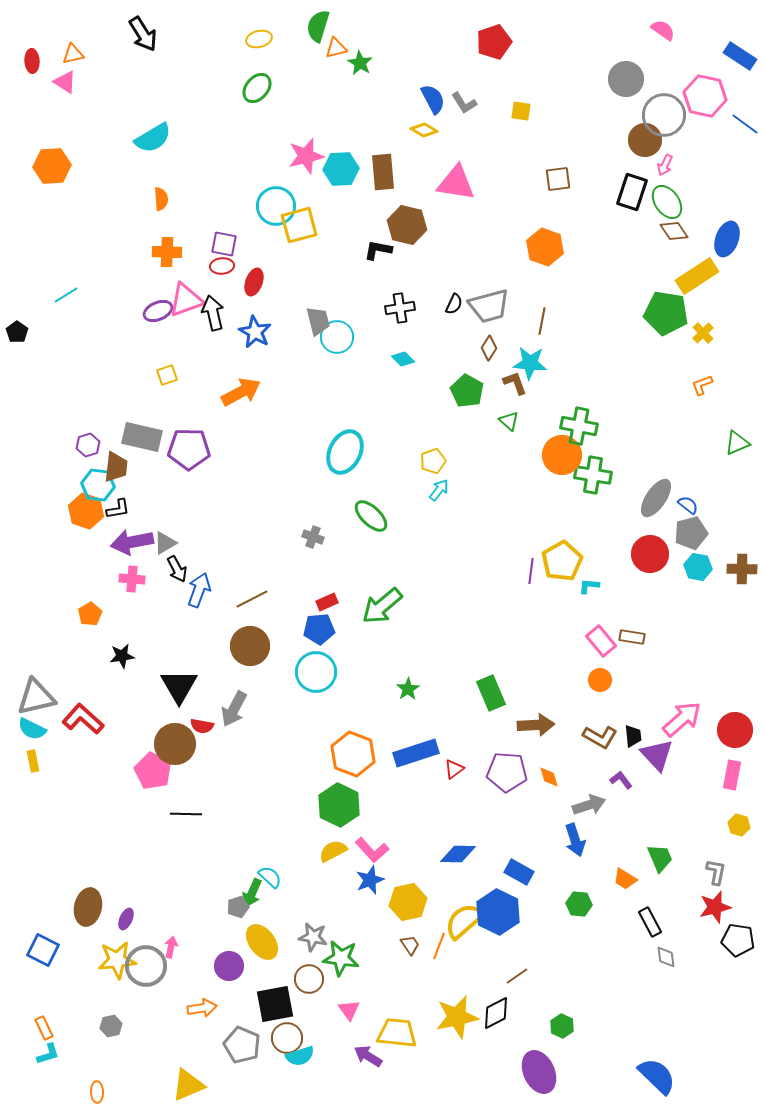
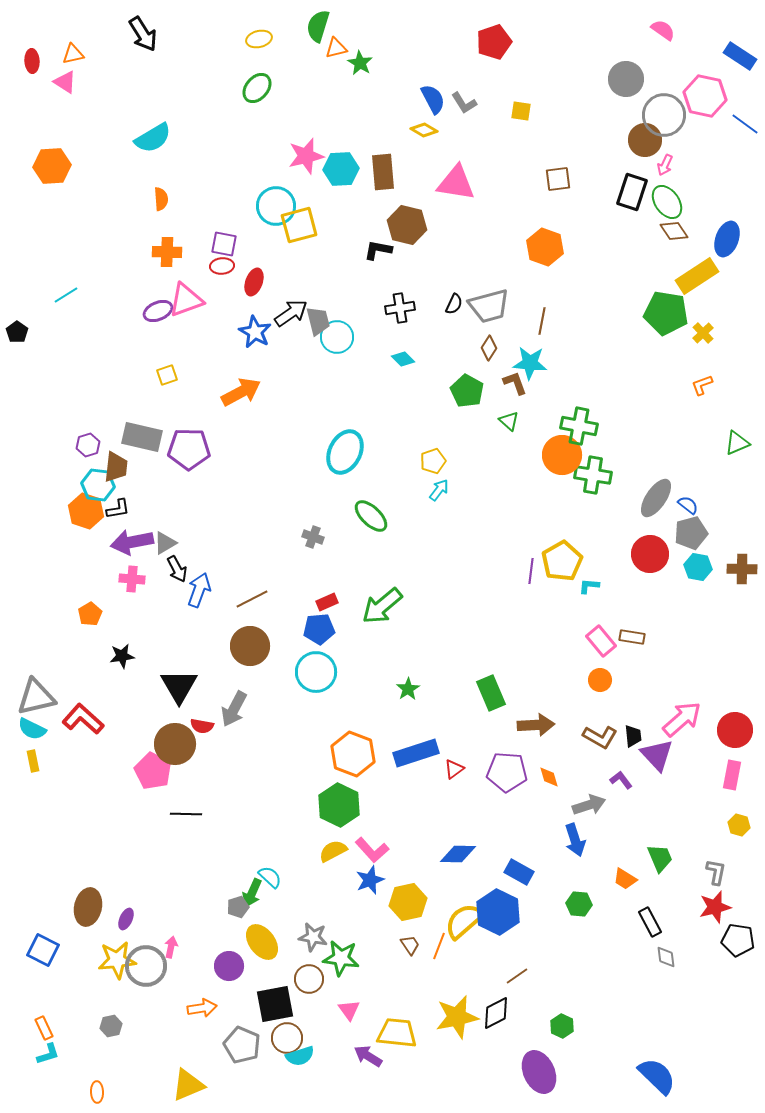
black arrow at (213, 313): moved 78 px right; rotated 68 degrees clockwise
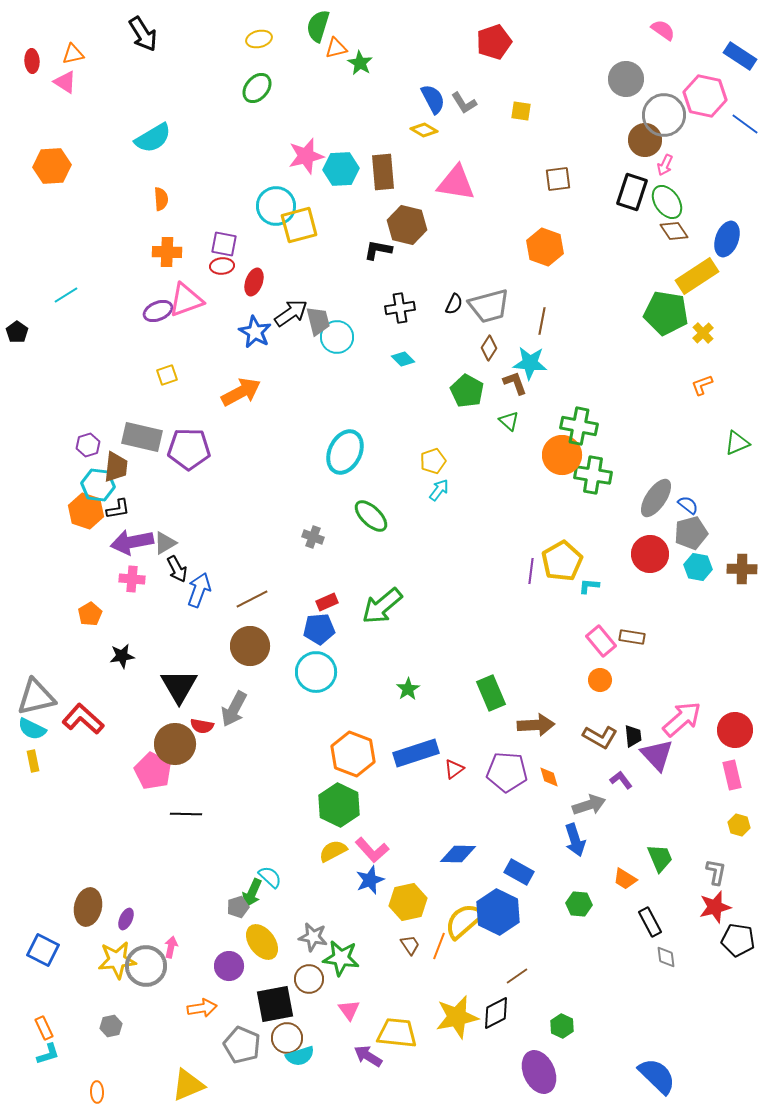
pink rectangle at (732, 775): rotated 24 degrees counterclockwise
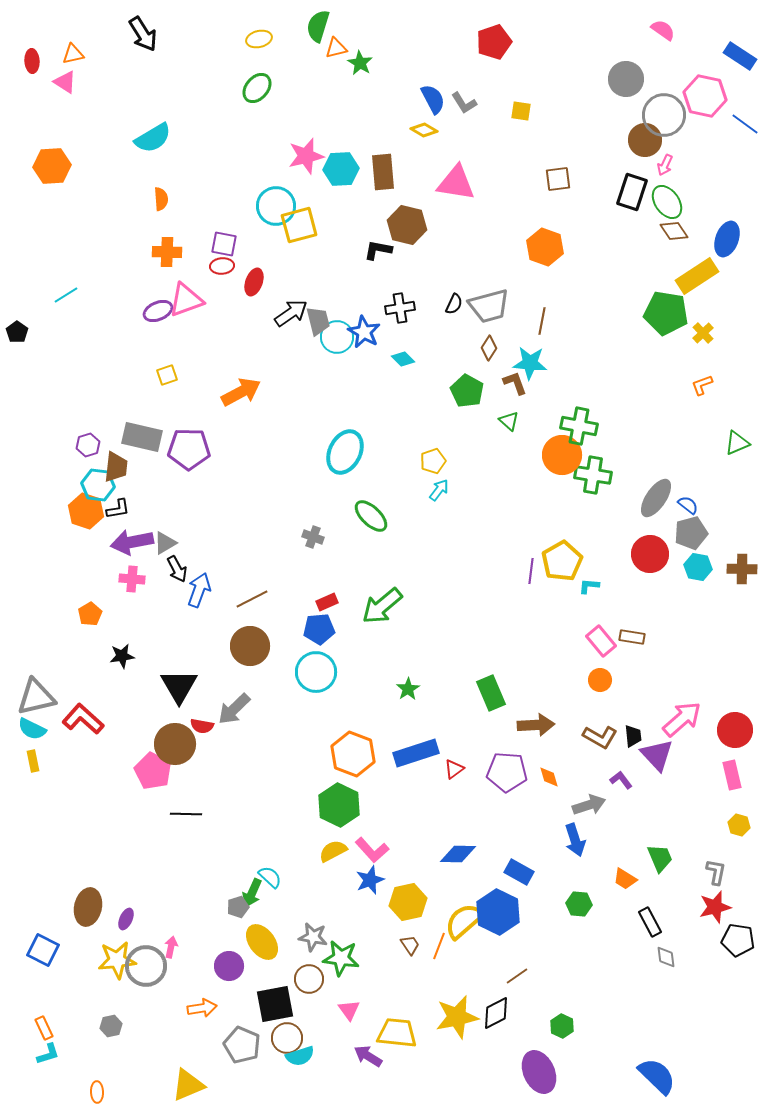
blue star at (255, 332): moved 109 px right
gray arrow at (234, 709): rotated 18 degrees clockwise
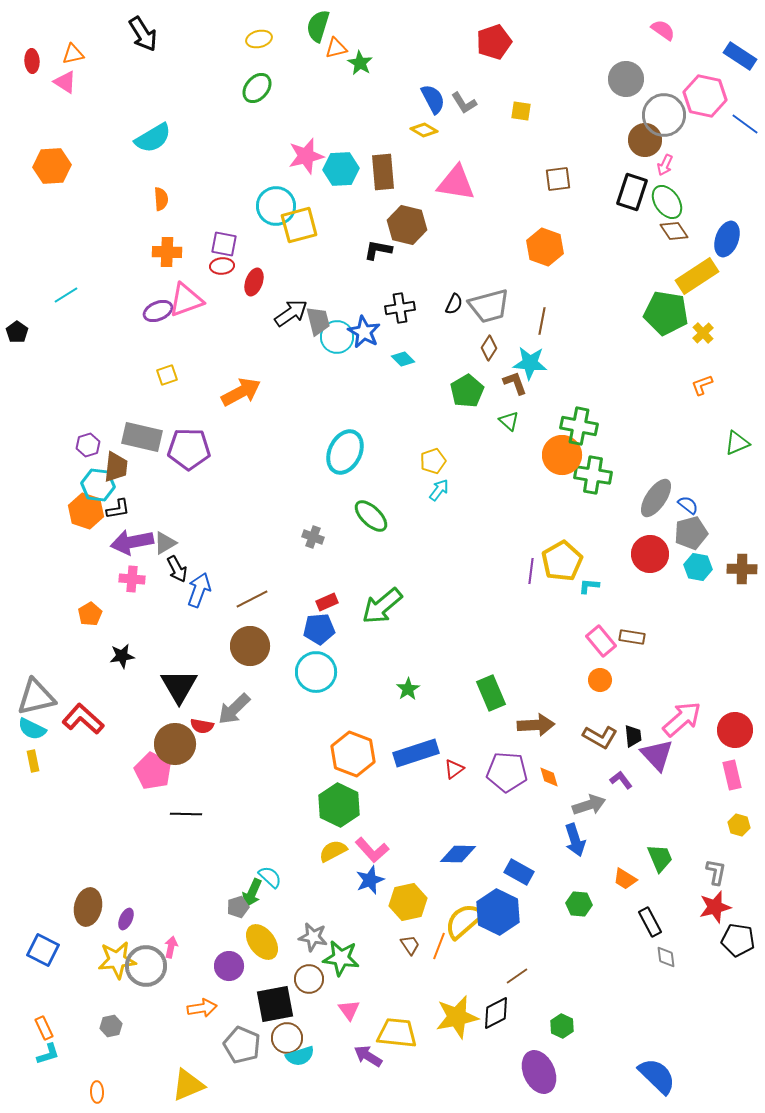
green pentagon at (467, 391): rotated 12 degrees clockwise
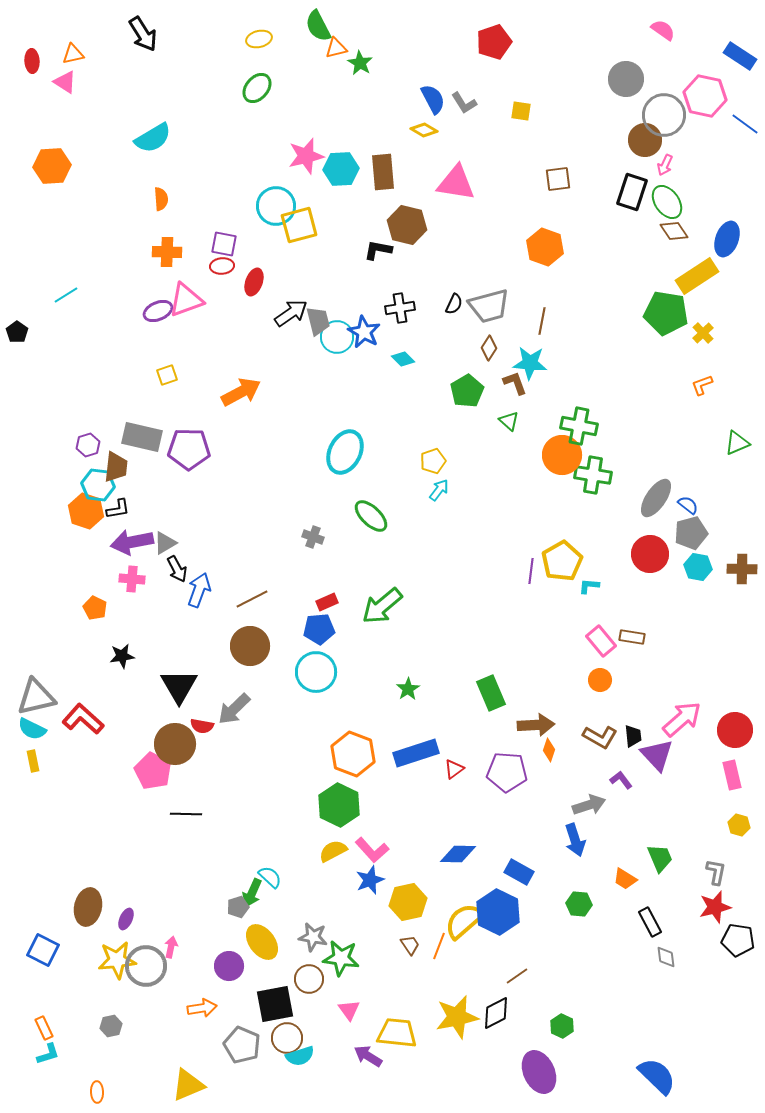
green semicircle at (318, 26): rotated 44 degrees counterclockwise
orange pentagon at (90, 614): moved 5 px right, 6 px up; rotated 15 degrees counterclockwise
orange diamond at (549, 777): moved 27 px up; rotated 35 degrees clockwise
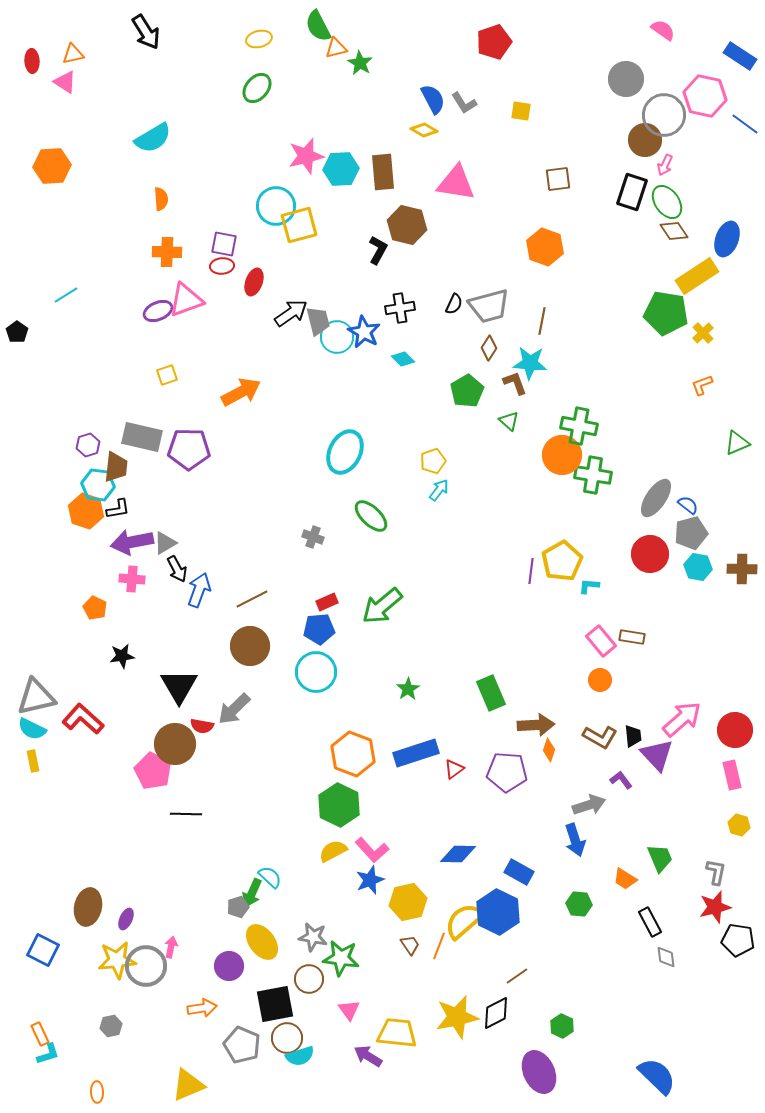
black arrow at (143, 34): moved 3 px right, 2 px up
black L-shape at (378, 250): rotated 108 degrees clockwise
orange rectangle at (44, 1028): moved 4 px left, 6 px down
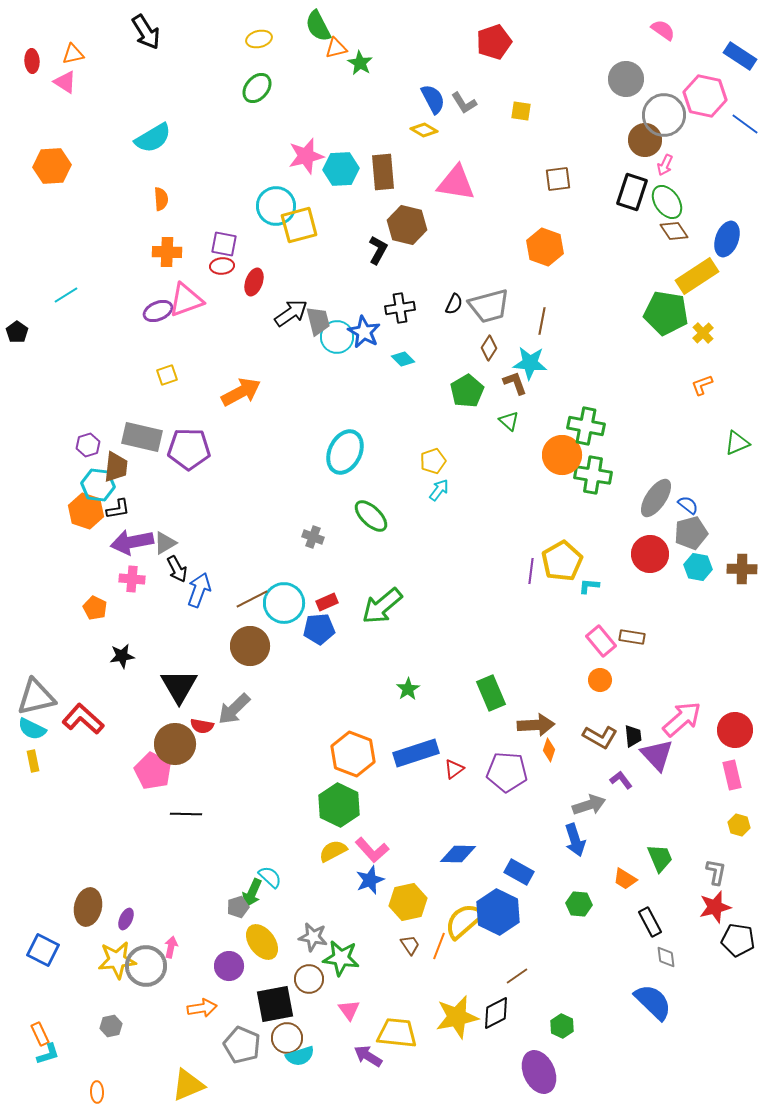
green cross at (579, 426): moved 7 px right
cyan circle at (316, 672): moved 32 px left, 69 px up
blue semicircle at (657, 1076): moved 4 px left, 74 px up
